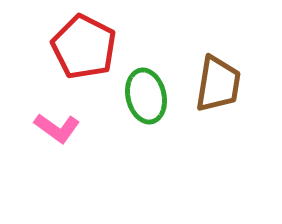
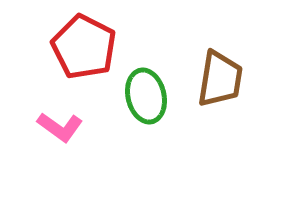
brown trapezoid: moved 2 px right, 5 px up
pink L-shape: moved 3 px right, 1 px up
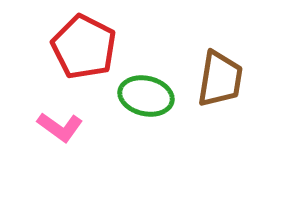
green ellipse: rotated 64 degrees counterclockwise
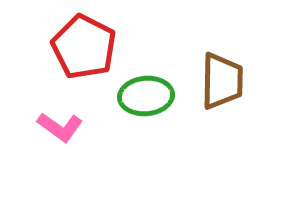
brown trapezoid: moved 2 px right, 2 px down; rotated 8 degrees counterclockwise
green ellipse: rotated 18 degrees counterclockwise
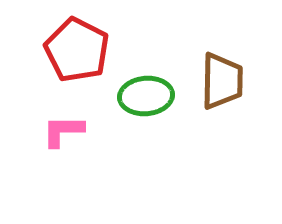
red pentagon: moved 7 px left, 3 px down
pink L-shape: moved 3 px right, 4 px down; rotated 144 degrees clockwise
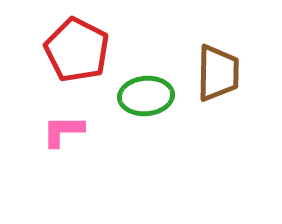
brown trapezoid: moved 4 px left, 8 px up
